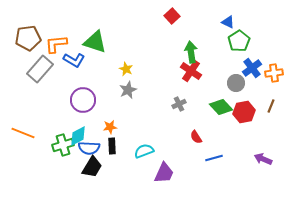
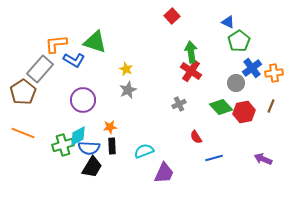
brown pentagon: moved 5 px left, 54 px down; rotated 25 degrees counterclockwise
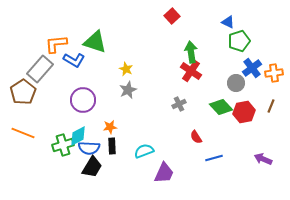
green pentagon: rotated 15 degrees clockwise
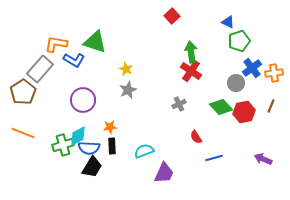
orange L-shape: rotated 15 degrees clockwise
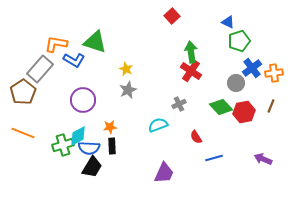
cyan semicircle: moved 14 px right, 26 px up
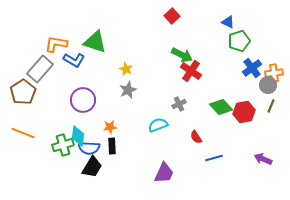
green arrow: moved 9 px left, 3 px down; rotated 125 degrees clockwise
gray circle: moved 32 px right, 2 px down
cyan diamond: rotated 55 degrees counterclockwise
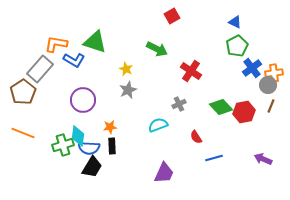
red square: rotated 14 degrees clockwise
blue triangle: moved 7 px right
green pentagon: moved 2 px left, 5 px down; rotated 10 degrees counterclockwise
green arrow: moved 25 px left, 6 px up
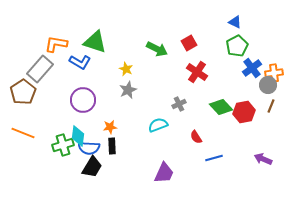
red square: moved 17 px right, 27 px down
blue L-shape: moved 6 px right, 2 px down
red cross: moved 6 px right, 1 px down
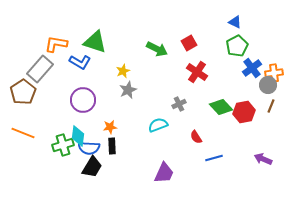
yellow star: moved 3 px left, 2 px down; rotated 24 degrees clockwise
